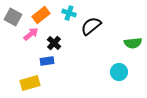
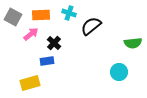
orange rectangle: rotated 36 degrees clockwise
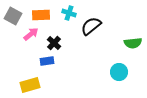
gray square: moved 1 px up
yellow rectangle: moved 2 px down
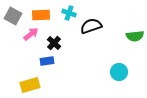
black semicircle: rotated 20 degrees clockwise
green semicircle: moved 2 px right, 7 px up
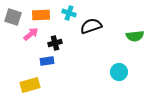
gray square: moved 1 px down; rotated 12 degrees counterclockwise
black cross: moved 1 px right; rotated 32 degrees clockwise
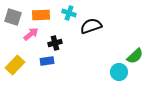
green semicircle: moved 20 px down; rotated 36 degrees counterclockwise
yellow rectangle: moved 15 px left, 20 px up; rotated 30 degrees counterclockwise
